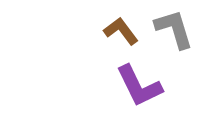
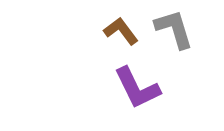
purple L-shape: moved 2 px left, 2 px down
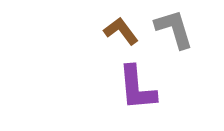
purple L-shape: rotated 21 degrees clockwise
